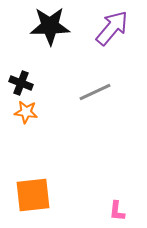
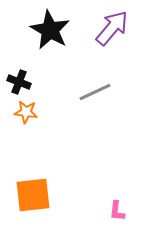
black star: moved 4 px down; rotated 30 degrees clockwise
black cross: moved 2 px left, 1 px up
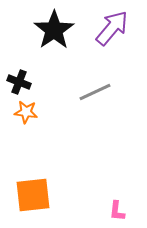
black star: moved 4 px right; rotated 9 degrees clockwise
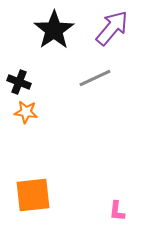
gray line: moved 14 px up
